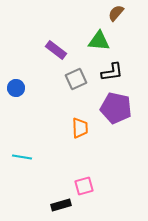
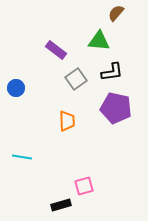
gray square: rotated 10 degrees counterclockwise
orange trapezoid: moved 13 px left, 7 px up
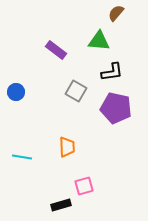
gray square: moved 12 px down; rotated 25 degrees counterclockwise
blue circle: moved 4 px down
orange trapezoid: moved 26 px down
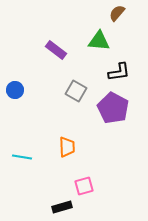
brown semicircle: moved 1 px right
black L-shape: moved 7 px right
blue circle: moved 1 px left, 2 px up
purple pentagon: moved 3 px left; rotated 16 degrees clockwise
black rectangle: moved 1 px right, 2 px down
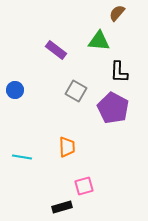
black L-shape: rotated 100 degrees clockwise
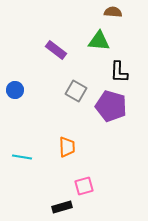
brown semicircle: moved 4 px left, 1 px up; rotated 54 degrees clockwise
purple pentagon: moved 2 px left, 2 px up; rotated 12 degrees counterclockwise
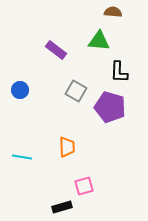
blue circle: moved 5 px right
purple pentagon: moved 1 px left, 1 px down
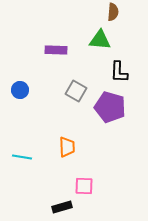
brown semicircle: rotated 90 degrees clockwise
green triangle: moved 1 px right, 1 px up
purple rectangle: rotated 35 degrees counterclockwise
pink square: rotated 18 degrees clockwise
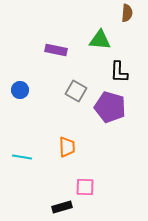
brown semicircle: moved 14 px right, 1 px down
purple rectangle: rotated 10 degrees clockwise
pink square: moved 1 px right, 1 px down
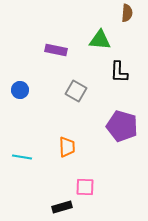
purple pentagon: moved 12 px right, 19 px down
